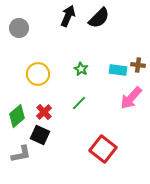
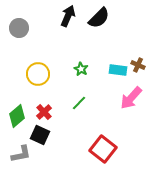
brown cross: rotated 16 degrees clockwise
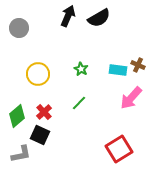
black semicircle: rotated 15 degrees clockwise
red square: moved 16 px right; rotated 20 degrees clockwise
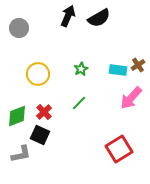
brown cross: rotated 32 degrees clockwise
green star: rotated 16 degrees clockwise
green diamond: rotated 20 degrees clockwise
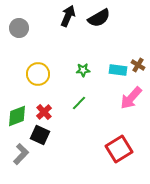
brown cross: rotated 24 degrees counterclockwise
green star: moved 2 px right, 1 px down; rotated 24 degrees clockwise
gray L-shape: rotated 35 degrees counterclockwise
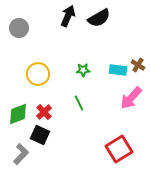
green line: rotated 70 degrees counterclockwise
green diamond: moved 1 px right, 2 px up
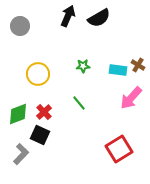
gray circle: moved 1 px right, 2 px up
green star: moved 4 px up
green line: rotated 14 degrees counterclockwise
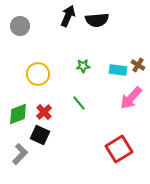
black semicircle: moved 2 px left, 2 px down; rotated 25 degrees clockwise
gray L-shape: moved 1 px left
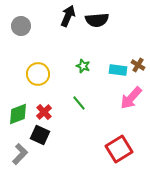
gray circle: moved 1 px right
green star: rotated 24 degrees clockwise
